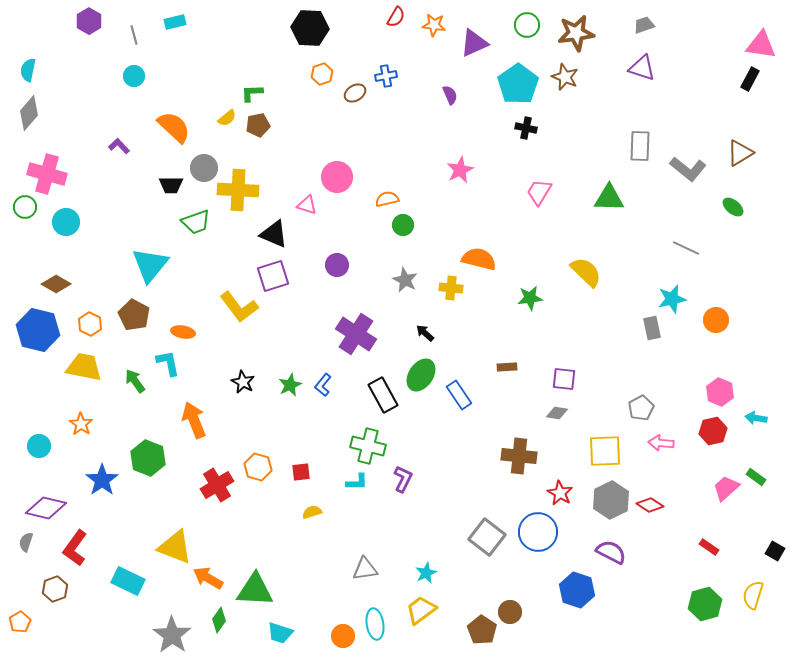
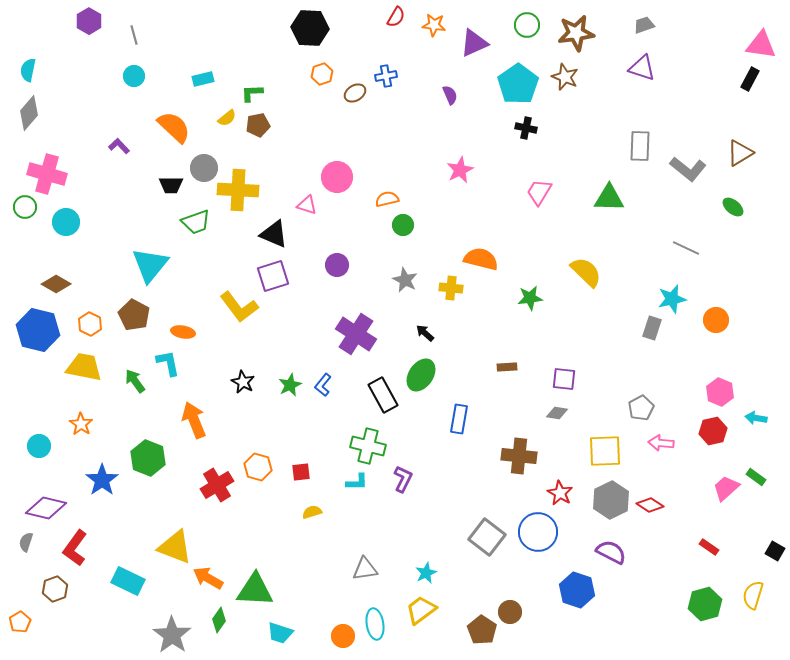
cyan rectangle at (175, 22): moved 28 px right, 57 px down
orange semicircle at (479, 259): moved 2 px right
gray rectangle at (652, 328): rotated 30 degrees clockwise
blue rectangle at (459, 395): moved 24 px down; rotated 44 degrees clockwise
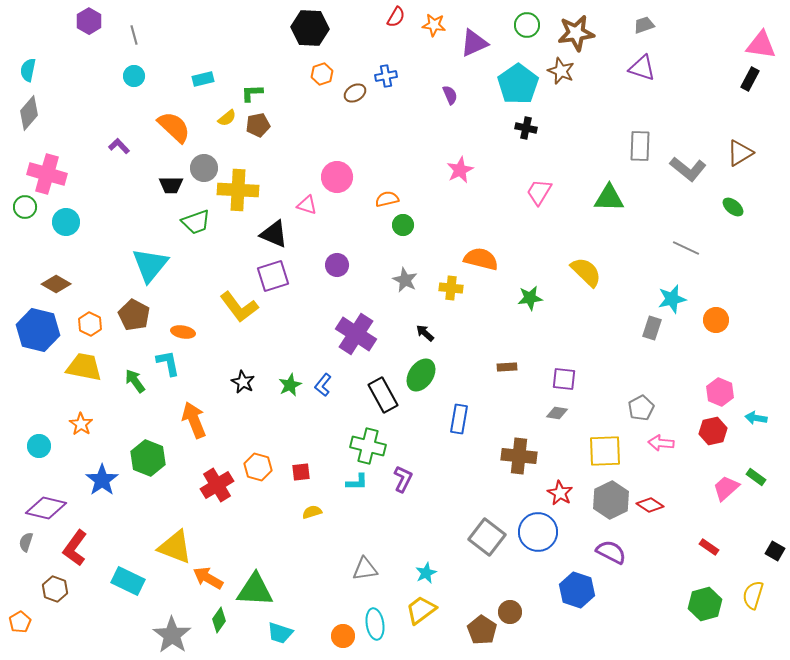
brown star at (565, 77): moved 4 px left, 6 px up
brown hexagon at (55, 589): rotated 20 degrees counterclockwise
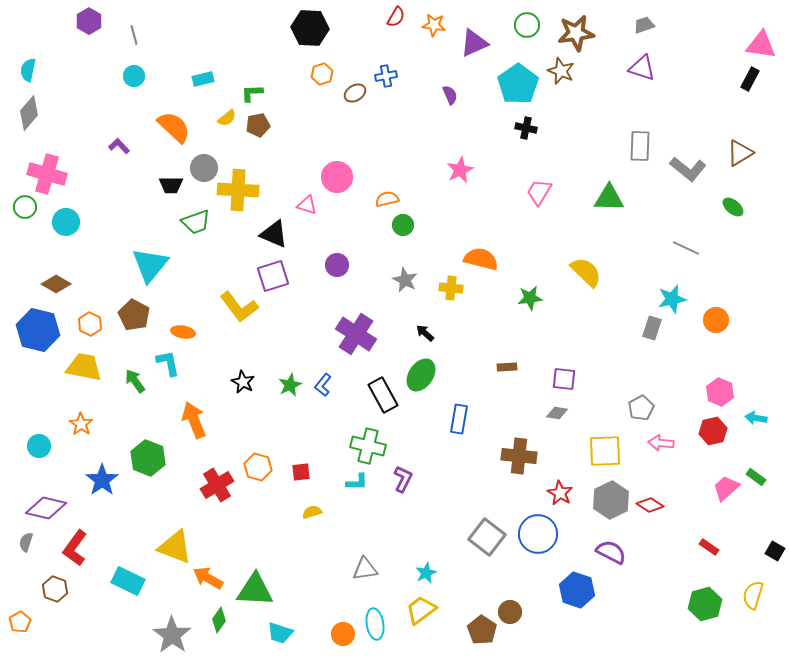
blue circle at (538, 532): moved 2 px down
orange circle at (343, 636): moved 2 px up
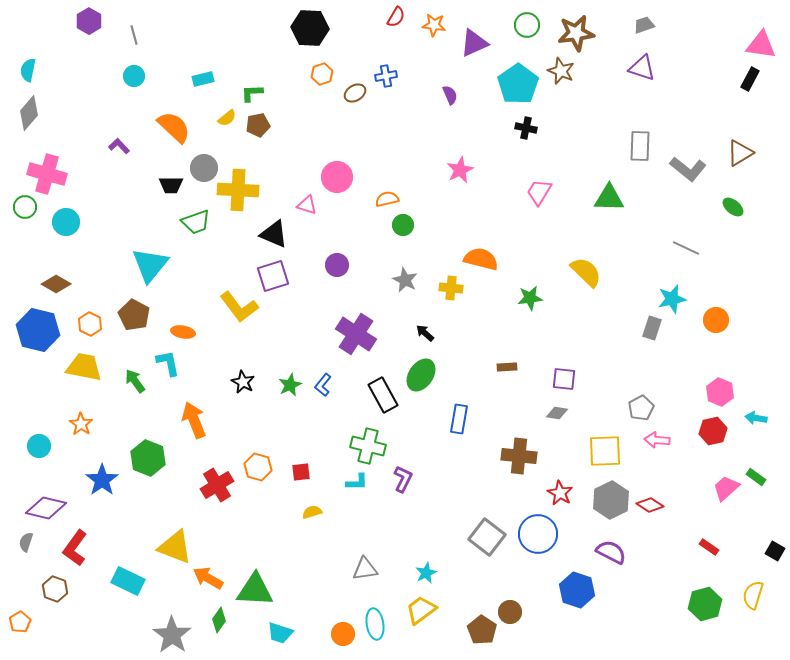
pink arrow at (661, 443): moved 4 px left, 3 px up
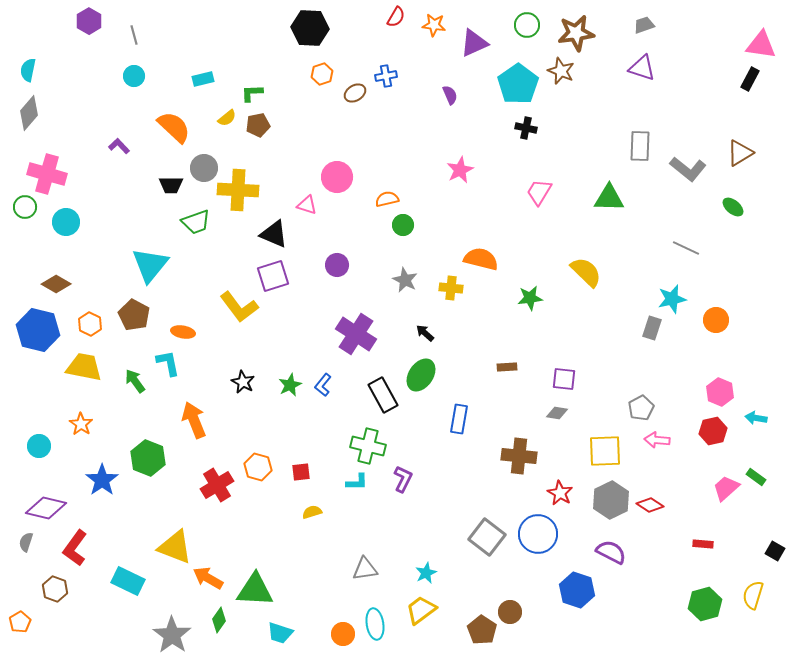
red rectangle at (709, 547): moved 6 px left, 3 px up; rotated 30 degrees counterclockwise
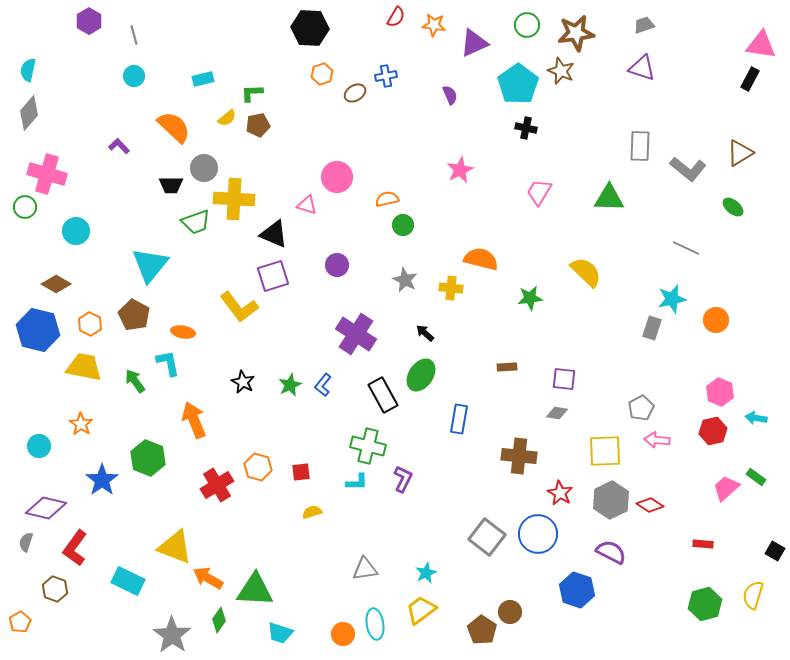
yellow cross at (238, 190): moved 4 px left, 9 px down
cyan circle at (66, 222): moved 10 px right, 9 px down
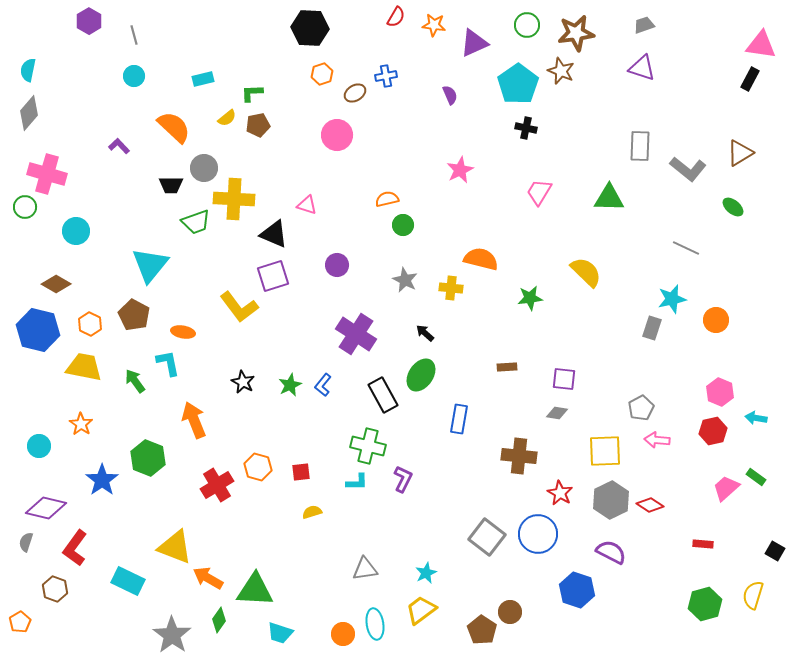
pink circle at (337, 177): moved 42 px up
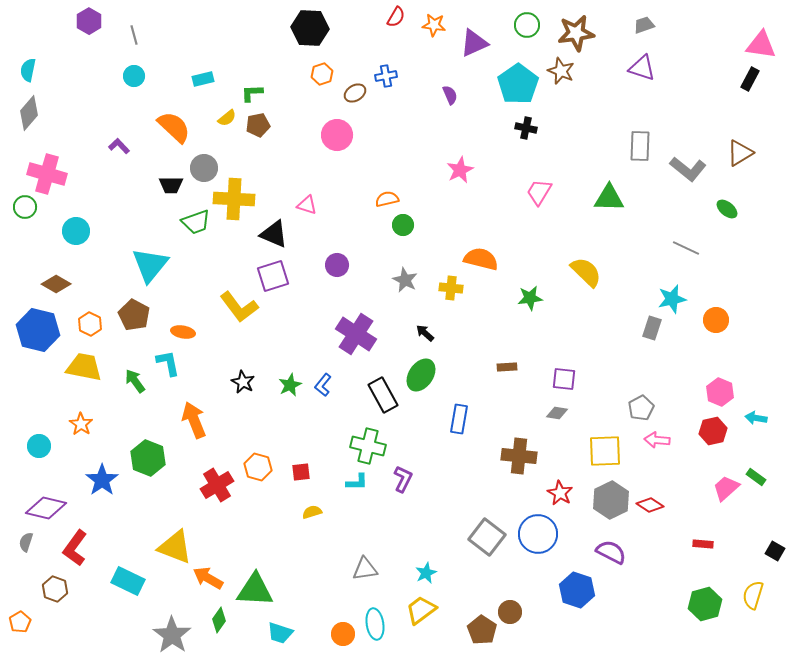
green ellipse at (733, 207): moved 6 px left, 2 px down
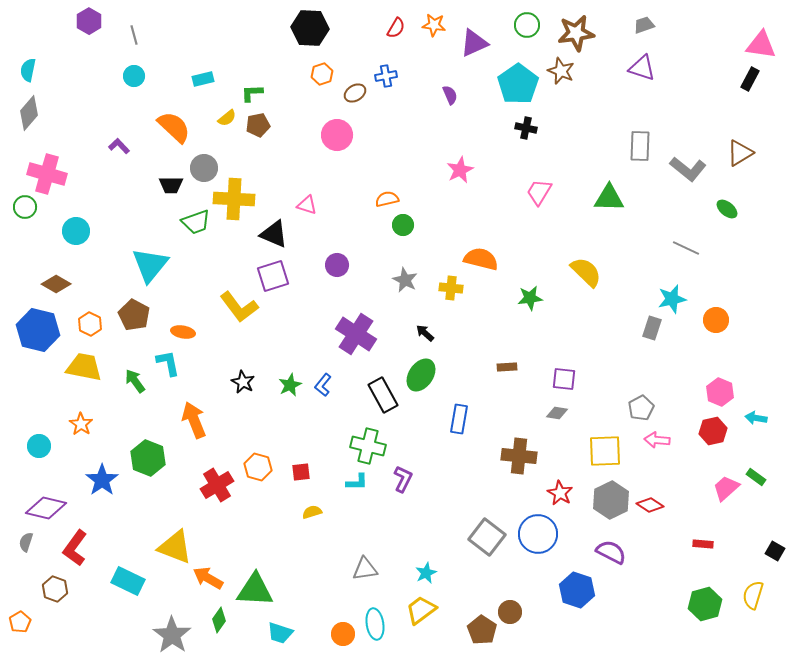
red semicircle at (396, 17): moved 11 px down
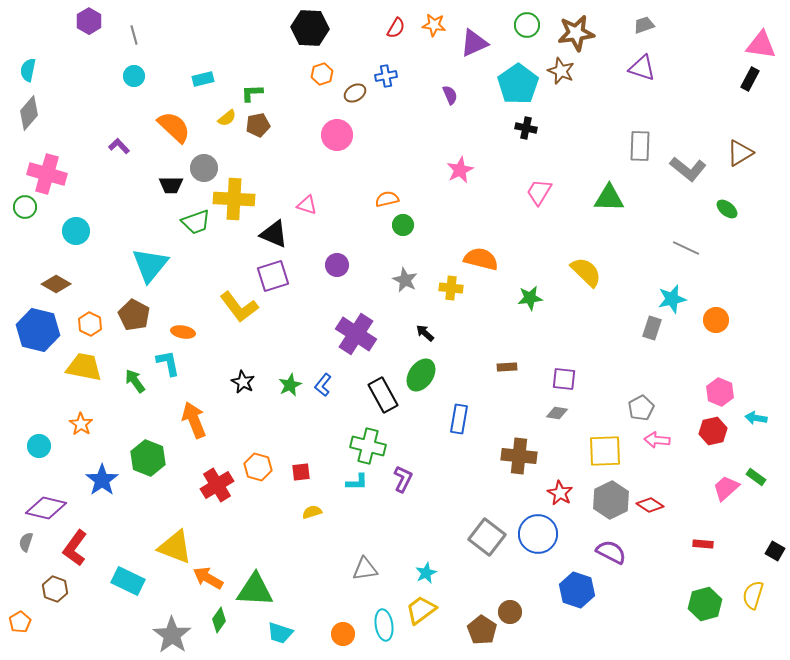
cyan ellipse at (375, 624): moved 9 px right, 1 px down
